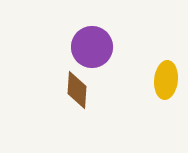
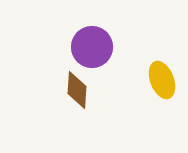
yellow ellipse: moved 4 px left; rotated 27 degrees counterclockwise
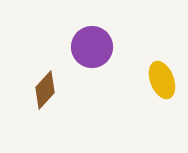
brown diamond: moved 32 px left; rotated 39 degrees clockwise
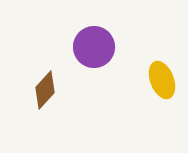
purple circle: moved 2 px right
